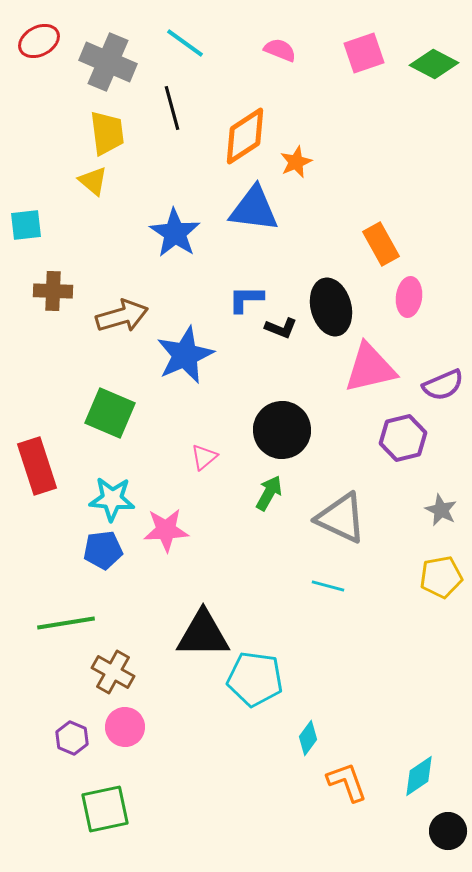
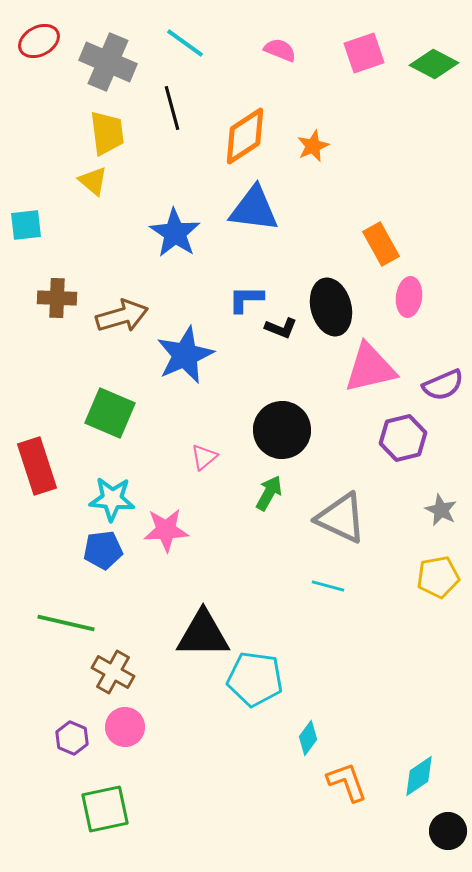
orange star at (296, 162): moved 17 px right, 16 px up
brown cross at (53, 291): moved 4 px right, 7 px down
yellow pentagon at (441, 577): moved 3 px left
green line at (66, 623): rotated 22 degrees clockwise
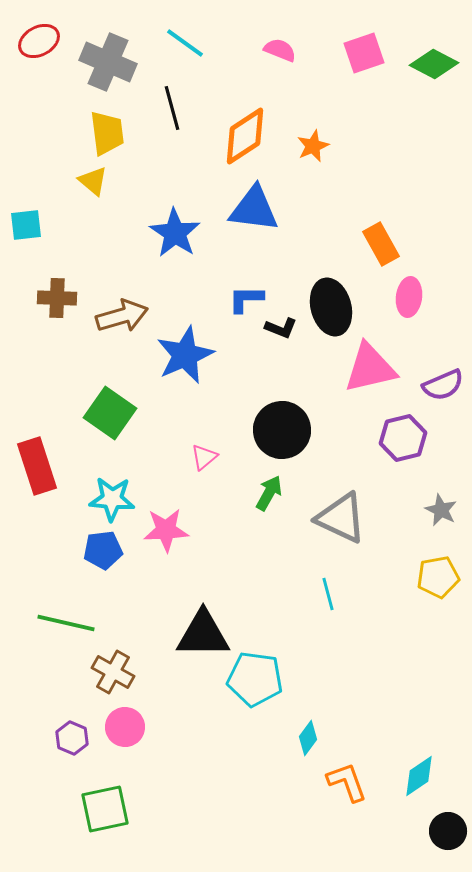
green square at (110, 413): rotated 12 degrees clockwise
cyan line at (328, 586): moved 8 px down; rotated 60 degrees clockwise
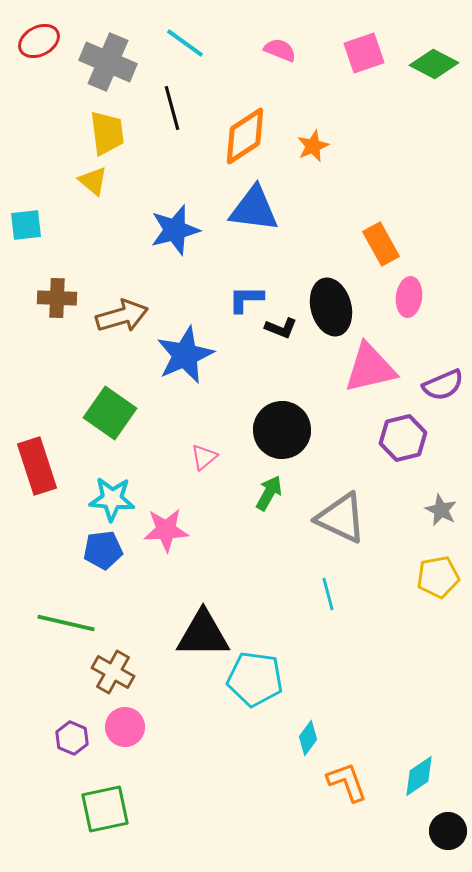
blue star at (175, 233): moved 3 px up; rotated 24 degrees clockwise
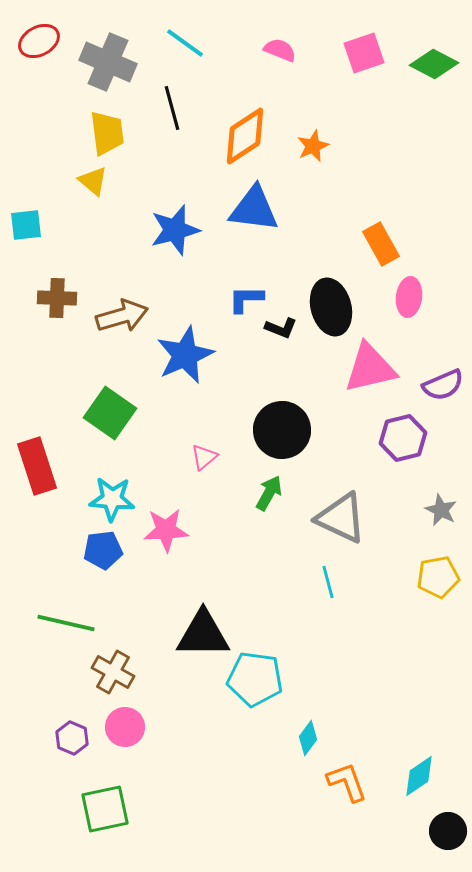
cyan line at (328, 594): moved 12 px up
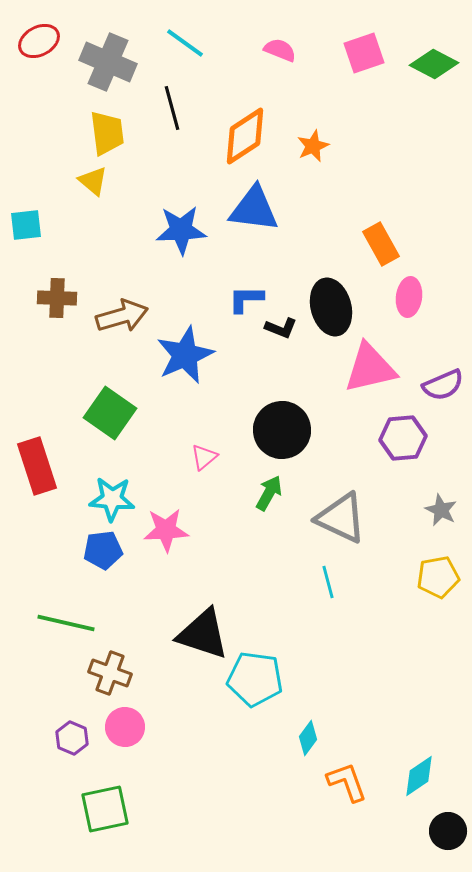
blue star at (175, 230): moved 6 px right; rotated 12 degrees clockwise
purple hexagon at (403, 438): rotated 9 degrees clockwise
black triangle at (203, 634): rotated 18 degrees clockwise
brown cross at (113, 672): moved 3 px left, 1 px down; rotated 9 degrees counterclockwise
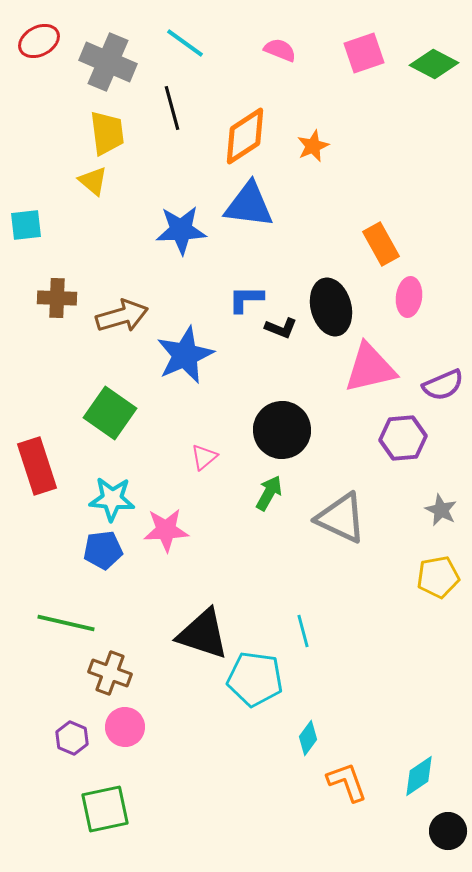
blue triangle at (254, 209): moved 5 px left, 4 px up
cyan line at (328, 582): moved 25 px left, 49 px down
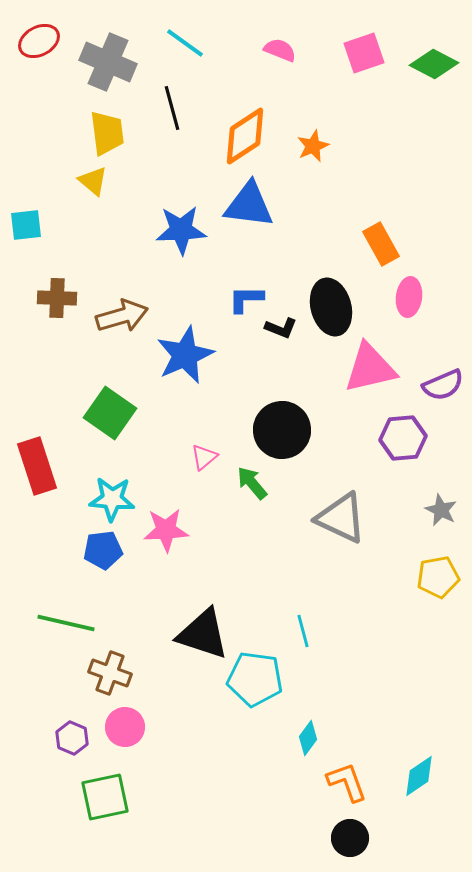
green arrow at (269, 493): moved 17 px left, 10 px up; rotated 69 degrees counterclockwise
green square at (105, 809): moved 12 px up
black circle at (448, 831): moved 98 px left, 7 px down
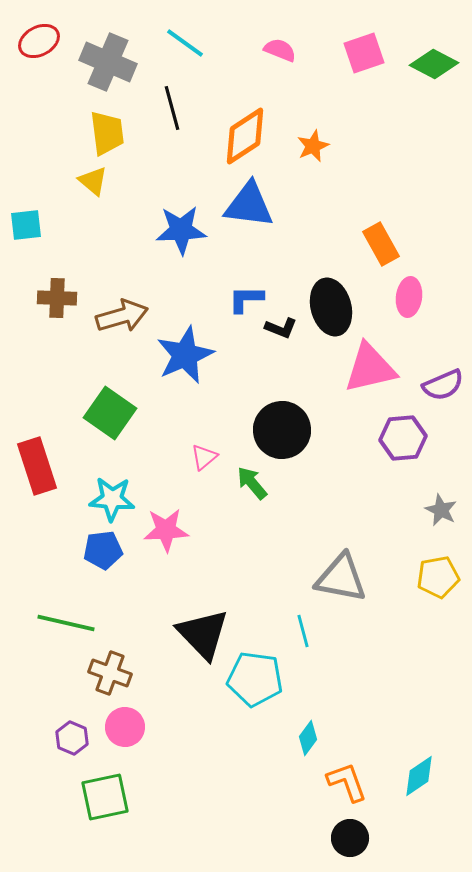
gray triangle at (341, 518): moved 60 px down; rotated 14 degrees counterclockwise
black triangle at (203, 634): rotated 28 degrees clockwise
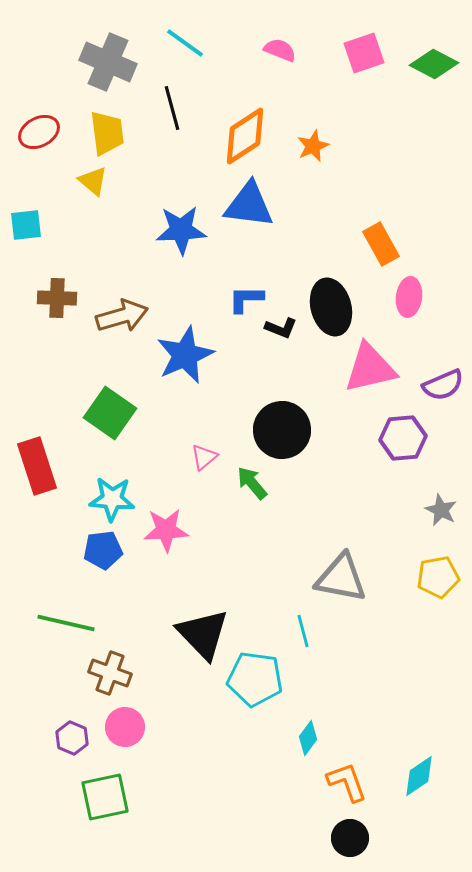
red ellipse at (39, 41): moved 91 px down
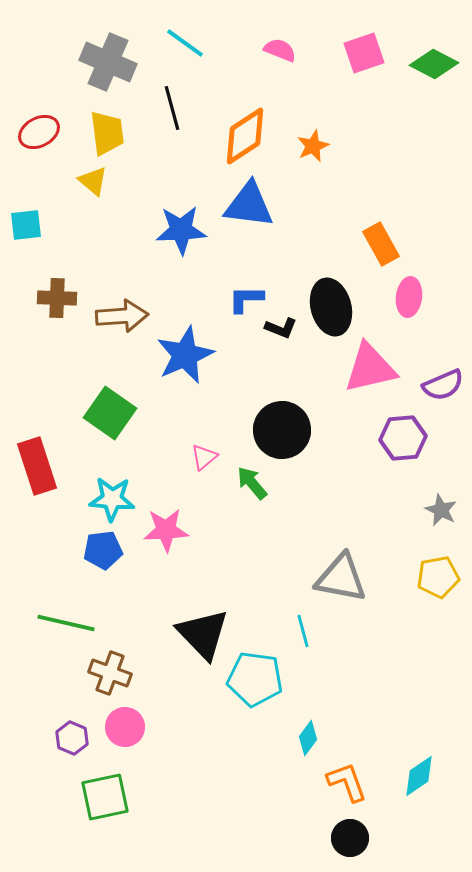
brown arrow at (122, 316): rotated 12 degrees clockwise
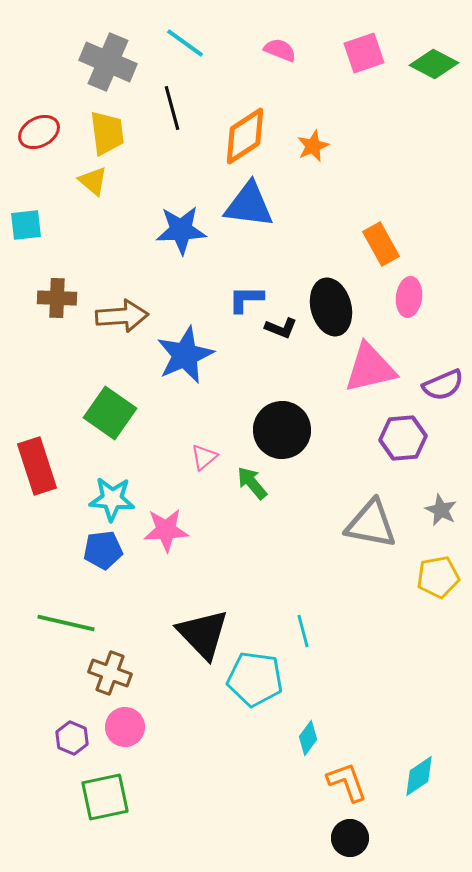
gray triangle at (341, 578): moved 30 px right, 54 px up
